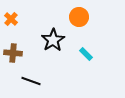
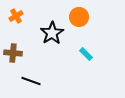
orange cross: moved 5 px right, 3 px up; rotated 16 degrees clockwise
black star: moved 1 px left, 7 px up
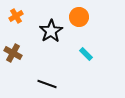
black star: moved 1 px left, 2 px up
brown cross: rotated 24 degrees clockwise
black line: moved 16 px right, 3 px down
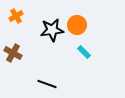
orange circle: moved 2 px left, 8 px down
black star: moved 1 px right, 1 px up; rotated 25 degrees clockwise
cyan rectangle: moved 2 px left, 2 px up
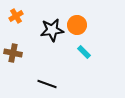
brown cross: rotated 18 degrees counterclockwise
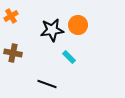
orange cross: moved 5 px left
orange circle: moved 1 px right
cyan rectangle: moved 15 px left, 5 px down
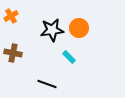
orange circle: moved 1 px right, 3 px down
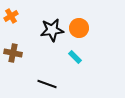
cyan rectangle: moved 6 px right
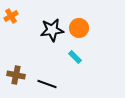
brown cross: moved 3 px right, 22 px down
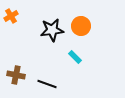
orange circle: moved 2 px right, 2 px up
